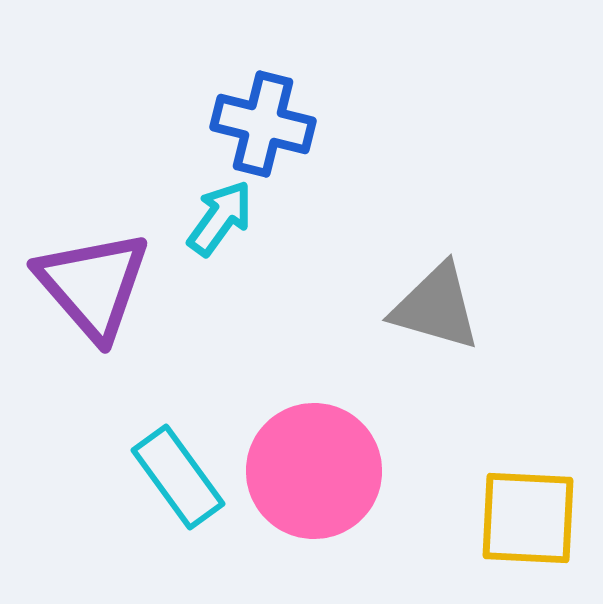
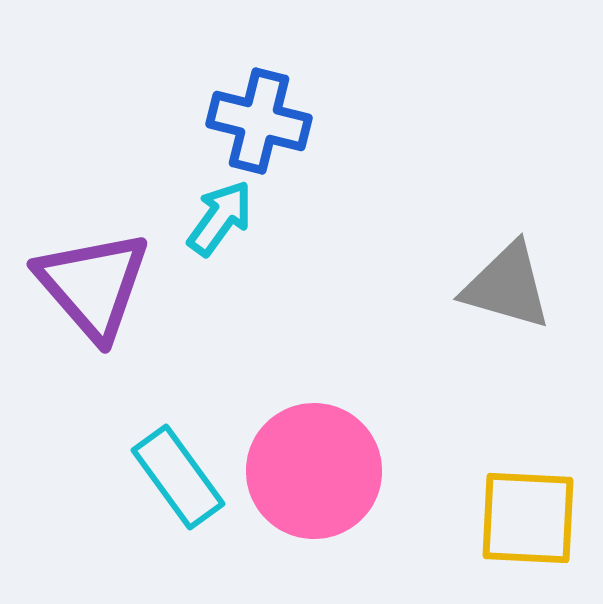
blue cross: moved 4 px left, 3 px up
gray triangle: moved 71 px right, 21 px up
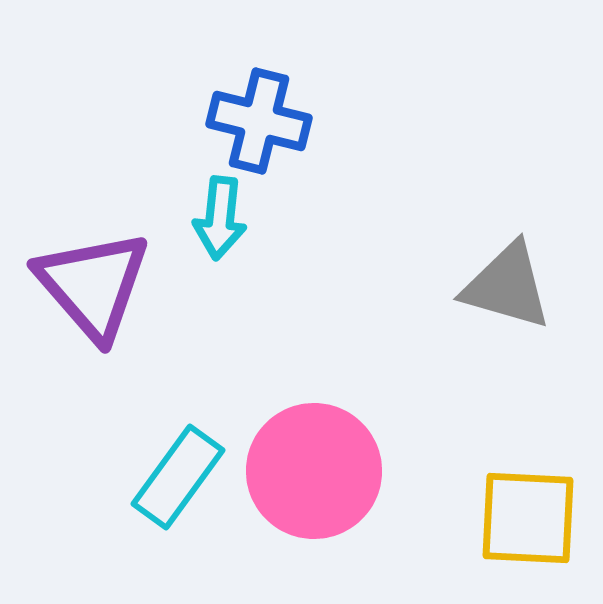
cyan arrow: rotated 150 degrees clockwise
cyan rectangle: rotated 72 degrees clockwise
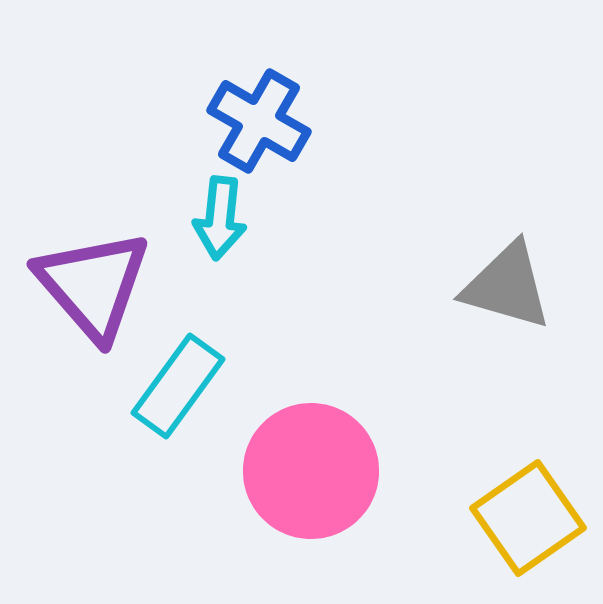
blue cross: rotated 16 degrees clockwise
pink circle: moved 3 px left
cyan rectangle: moved 91 px up
yellow square: rotated 38 degrees counterclockwise
